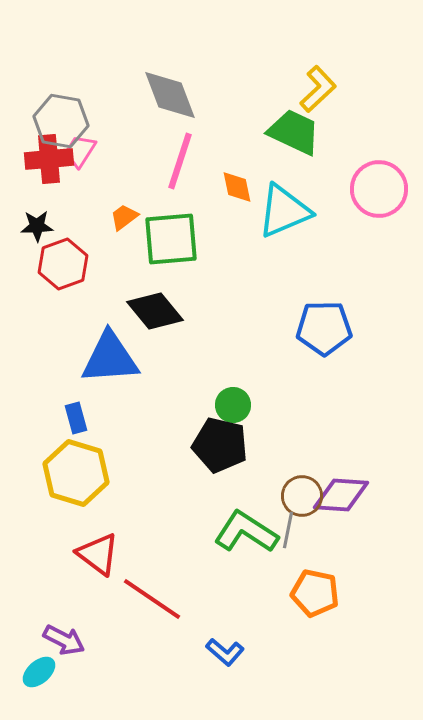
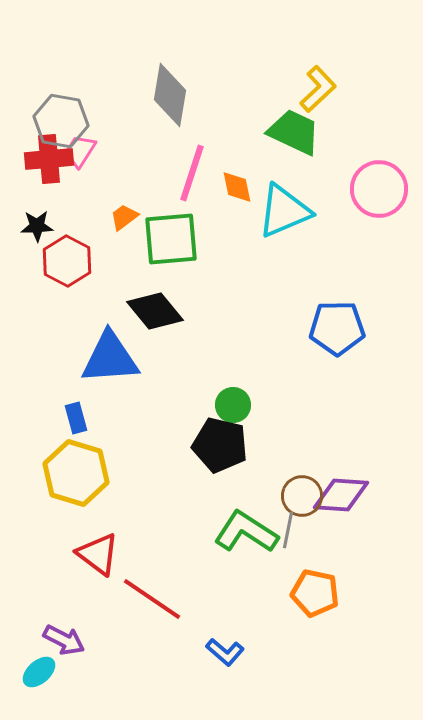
gray diamond: rotated 30 degrees clockwise
pink line: moved 12 px right, 12 px down
red hexagon: moved 4 px right, 3 px up; rotated 12 degrees counterclockwise
blue pentagon: moved 13 px right
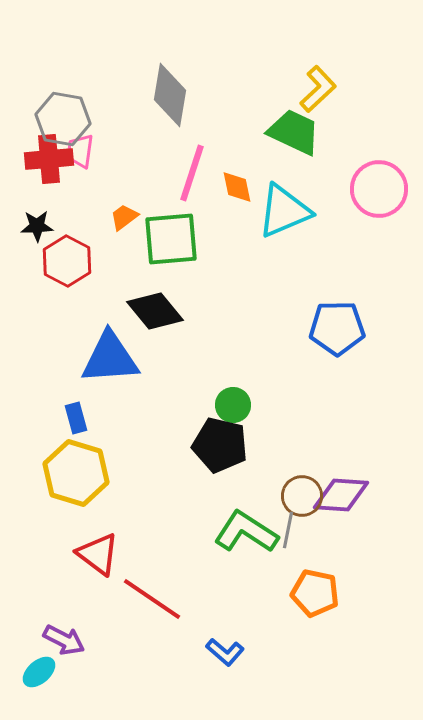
gray hexagon: moved 2 px right, 2 px up
pink trapezoid: rotated 24 degrees counterclockwise
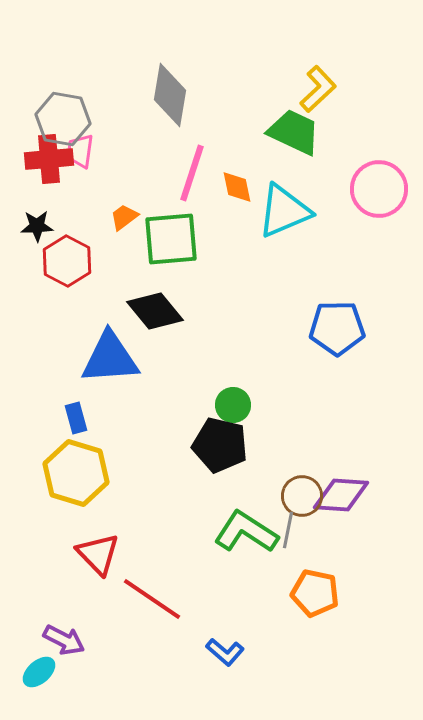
red triangle: rotated 9 degrees clockwise
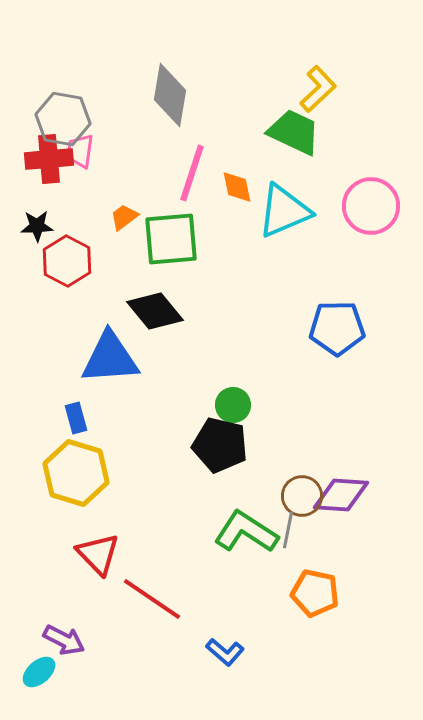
pink circle: moved 8 px left, 17 px down
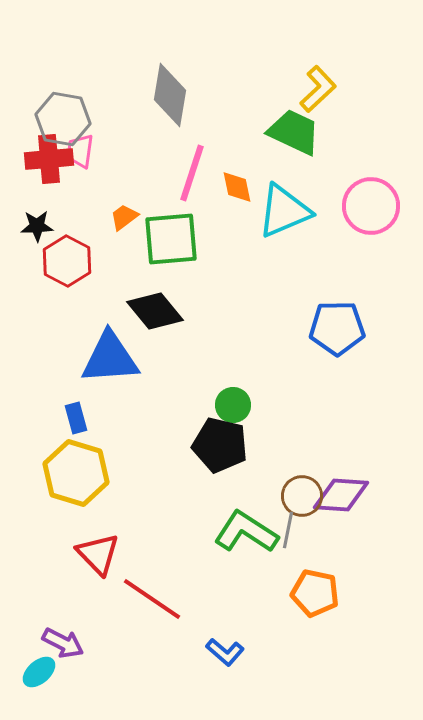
purple arrow: moved 1 px left, 3 px down
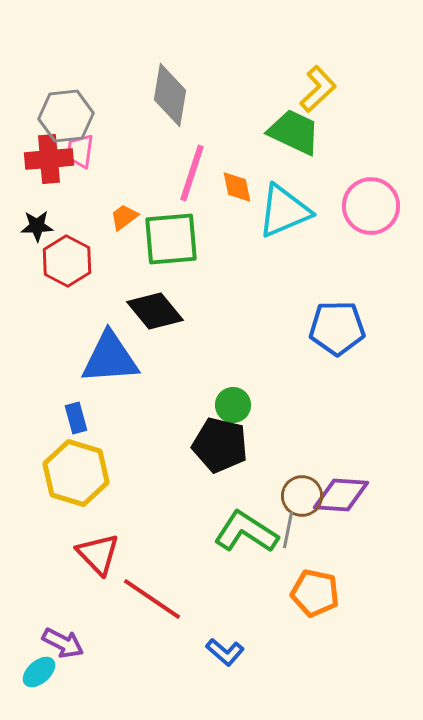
gray hexagon: moved 3 px right, 3 px up; rotated 16 degrees counterclockwise
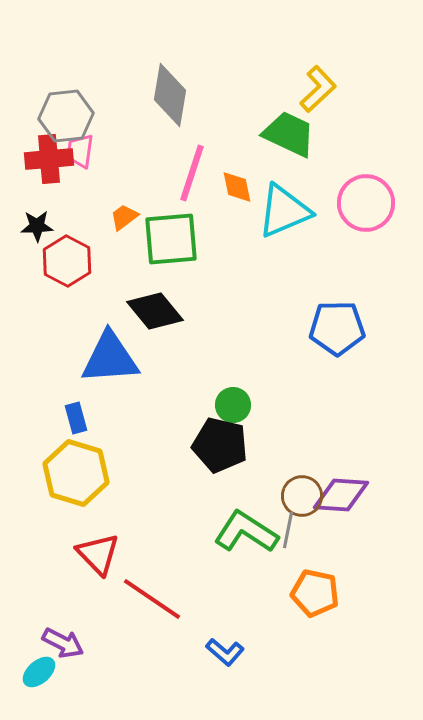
green trapezoid: moved 5 px left, 2 px down
pink circle: moved 5 px left, 3 px up
